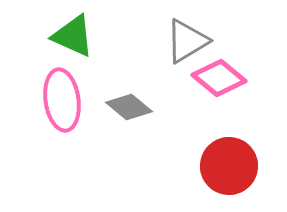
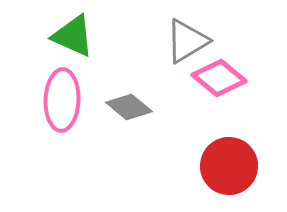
pink ellipse: rotated 10 degrees clockwise
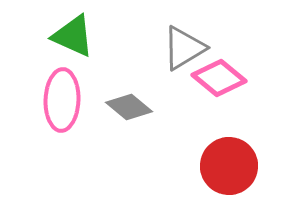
gray triangle: moved 3 px left, 7 px down
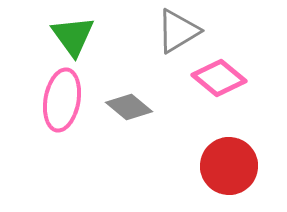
green triangle: rotated 30 degrees clockwise
gray triangle: moved 6 px left, 17 px up
pink ellipse: rotated 8 degrees clockwise
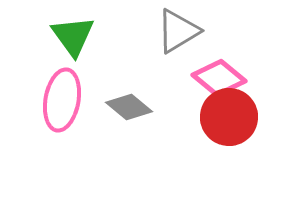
red circle: moved 49 px up
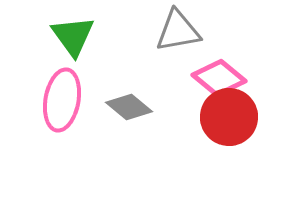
gray triangle: rotated 21 degrees clockwise
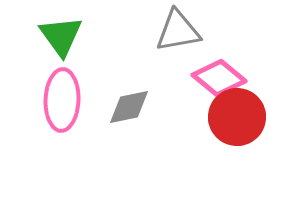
green triangle: moved 12 px left
pink ellipse: rotated 8 degrees counterclockwise
gray diamond: rotated 51 degrees counterclockwise
red circle: moved 8 px right
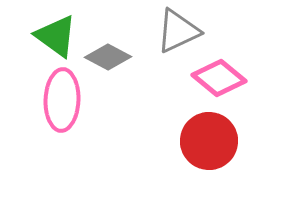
gray triangle: rotated 15 degrees counterclockwise
green triangle: moved 5 px left; rotated 18 degrees counterclockwise
gray diamond: moved 21 px left, 50 px up; rotated 39 degrees clockwise
red circle: moved 28 px left, 24 px down
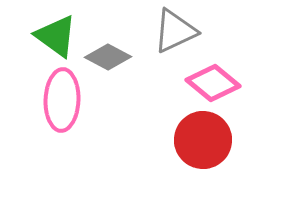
gray triangle: moved 3 px left
pink diamond: moved 6 px left, 5 px down
red circle: moved 6 px left, 1 px up
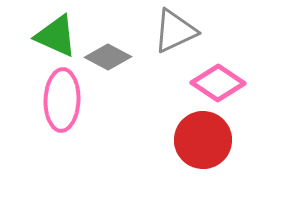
green triangle: rotated 12 degrees counterclockwise
pink diamond: moved 5 px right; rotated 6 degrees counterclockwise
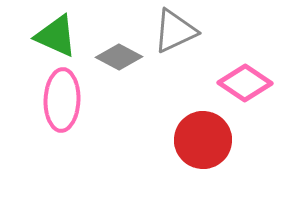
gray diamond: moved 11 px right
pink diamond: moved 27 px right
